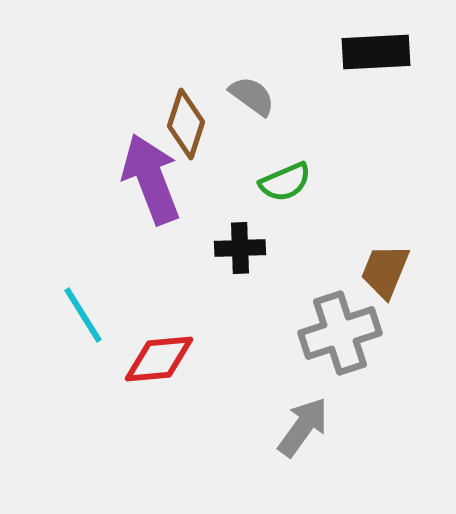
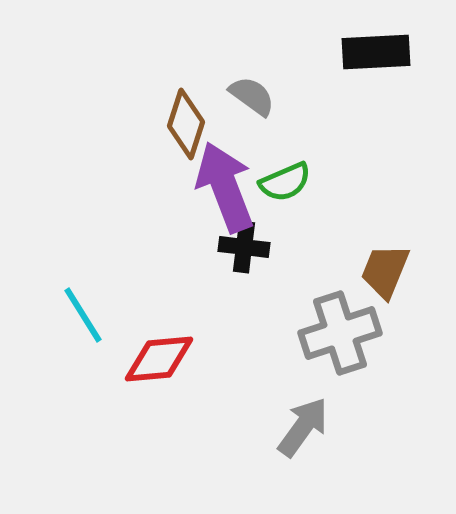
purple arrow: moved 74 px right, 8 px down
black cross: moved 4 px right, 1 px up; rotated 9 degrees clockwise
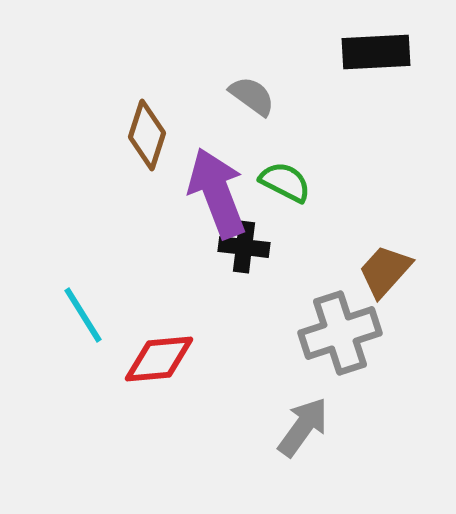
brown diamond: moved 39 px left, 11 px down
green semicircle: rotated 130 degrees counterclockwise
purple arrow: moved 8 px left, 6 px down
brown trapezoid: rotated 20 degrees clockwise
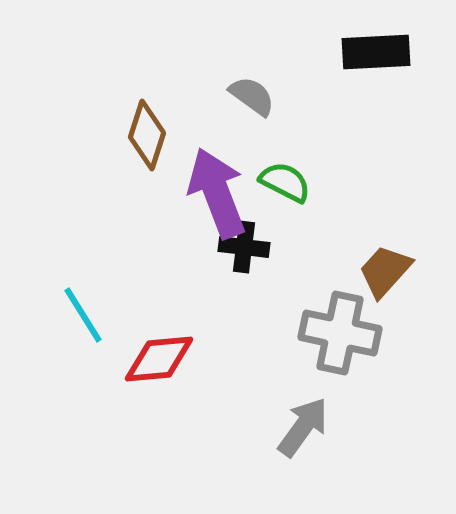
gray cross: rotated 30 degrees clockwise
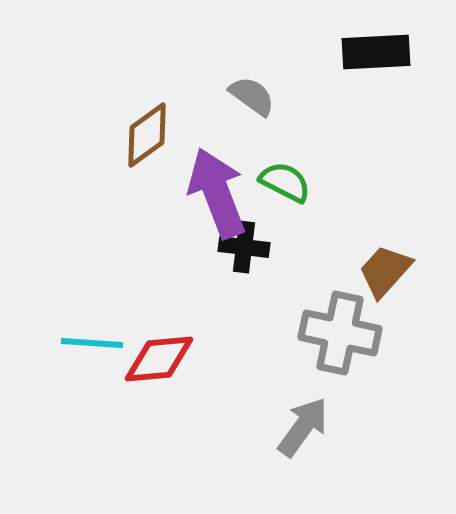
brown diamond: rotated 36 degrees clockwise
cyan line: moved 9 px right, 28 px down; rotated 54 degrees counterclockwise
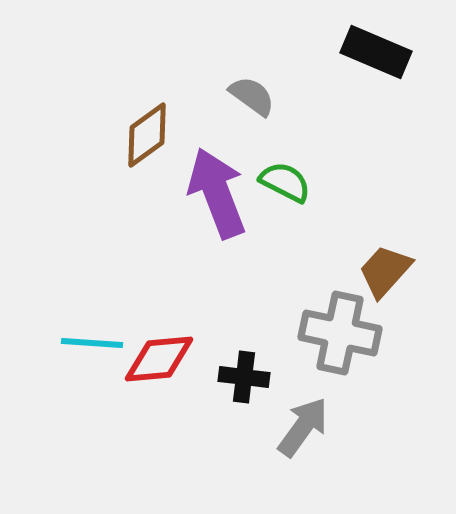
black rectangle: rotated 26 degrees clockwise
black cross: moved 130 px down
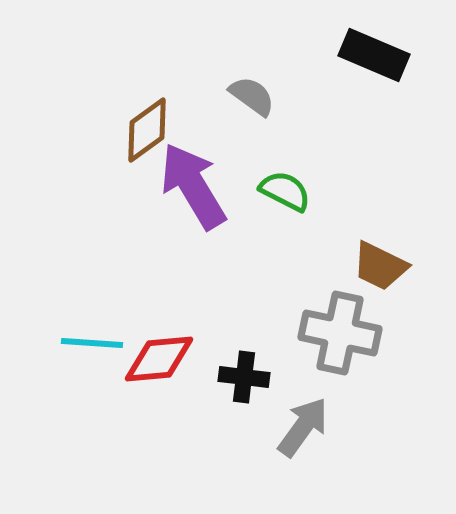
black rectangle: moved 2 px left, 3 px down
brown diamond: moved 5 px up
green semicircle: moved 9 px down
purple arrow: moved 24 px left, 7 px up; rotated 10 degrees counterclockwise
brown trapezoid: moved 5 px left, 5 px up; rotated 106 degrees counterclockwise
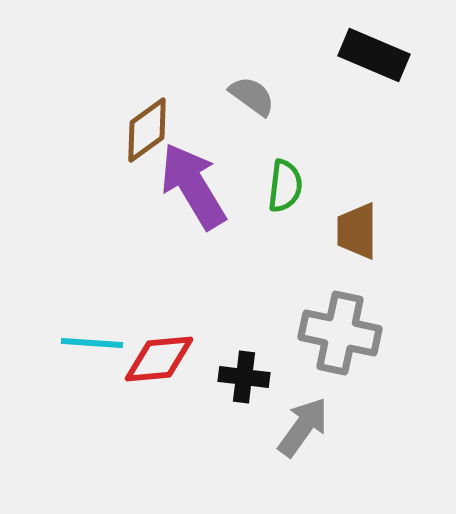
green semicircle: moved 5 px up; rotated 70 degrees clockwise
brown trapezoid: moved 23 px left, 35 px up; rotated 64 degrees clockwise
